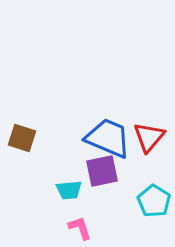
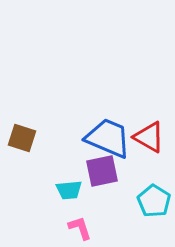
red triangle: rotated 40 degrees counterclockwise
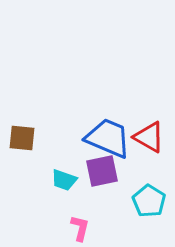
brown square: rotated 12 degrees counterclockwise
cyan trapezoid: moved 5 px left, 10 px up; rotated 24 degrees clockwise
cyan pentagon: moved 5 px left
pink L-shape: rotated 32 degrees clockwise
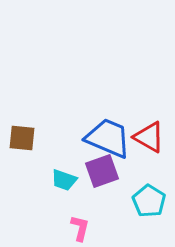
purple square: rotated 8 degrees counterclockwise
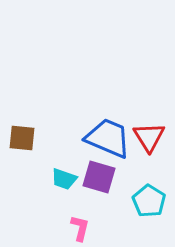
red triangle: rotated 28 degrees clockwise
purple square: moved 3 px left, 6 px down; rotated 36 degrees clockwise
cyan trapezoid: moved 1 px up
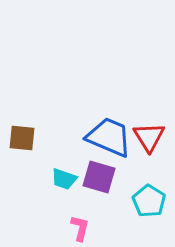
blue trapezoid: moved 1 px right, 1 px up
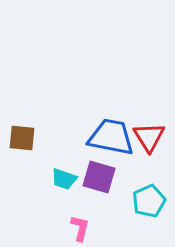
blue trapezoid: moved 2 px right; rotated 12 degrees counterclockwise
cyan pentagon: rotated 16 degrees clockwise
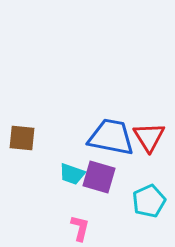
cyan trapezoid: moved 8 px right, 5 px up
